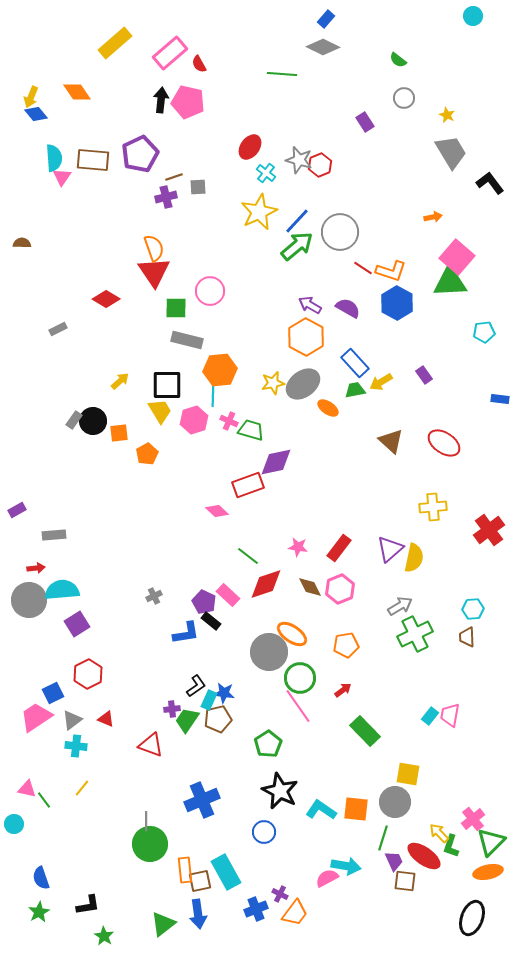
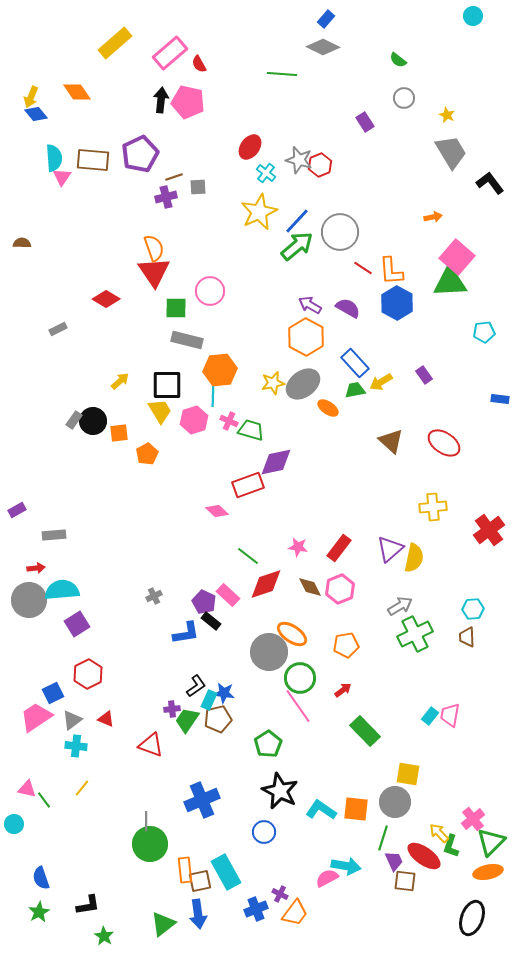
orange L-shape at (391, 271): rotated 68 degrees clockwise
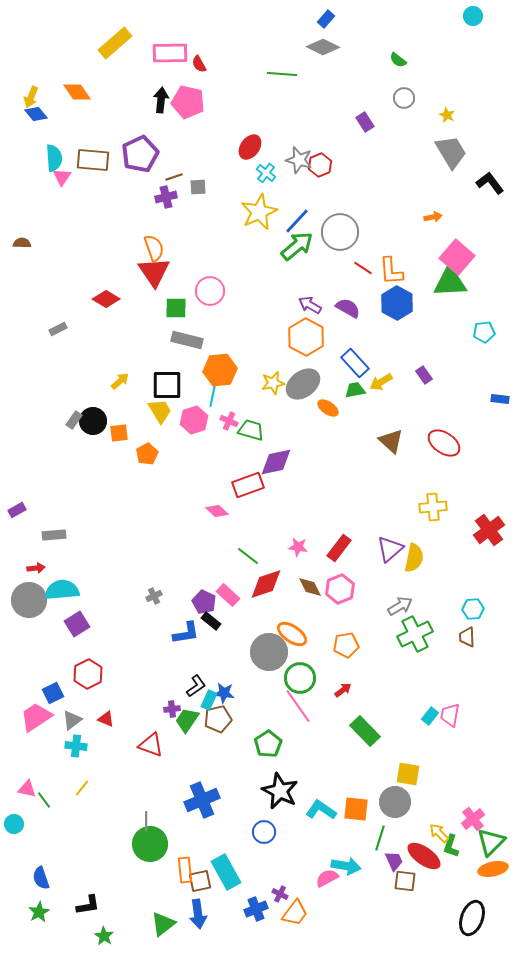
pink rectangle at (170, 53): rotated 40 degrees clockwise
cyan line at (213, 394): rotated 10 degrees clockwise
green line at (383, 838): moved 3 px left
orange ellipse at (488, 872): moved 5 px right, 3 px up
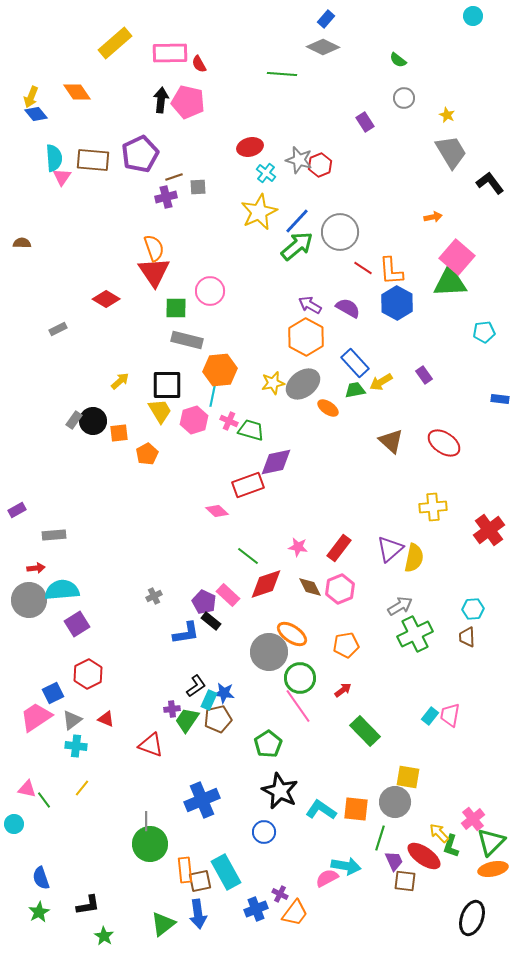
red ellipse at (250, 147): rotated 40 degrees clockwise
yellow square at (408, 774): moved 3 px down
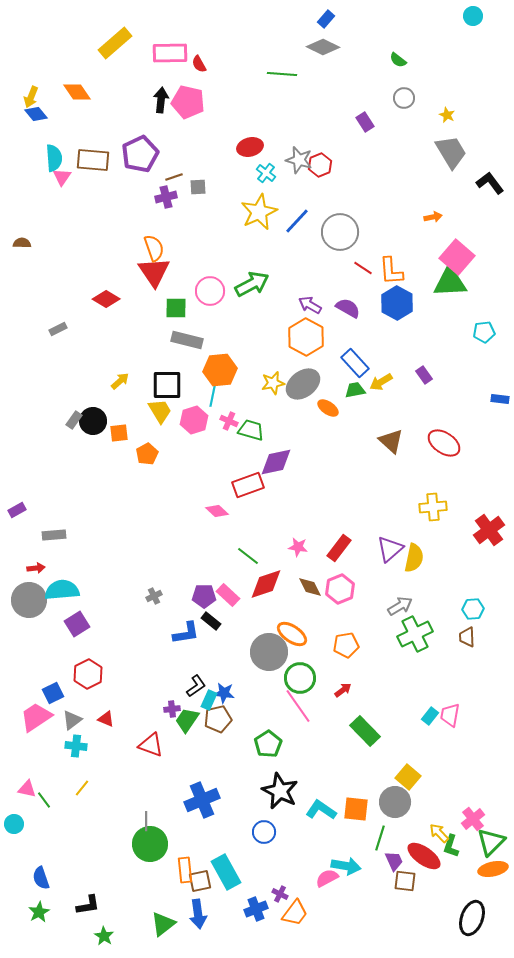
green arrow at (297, 246): moved 45 px left, 38 px down; rotated 12 degrees clockwise
purple pentagon at (204, 602): moved 6 px up; rotated 25 degrees counterclockwise
yellow square at (408, 777): rotated 30 degrees clockwise
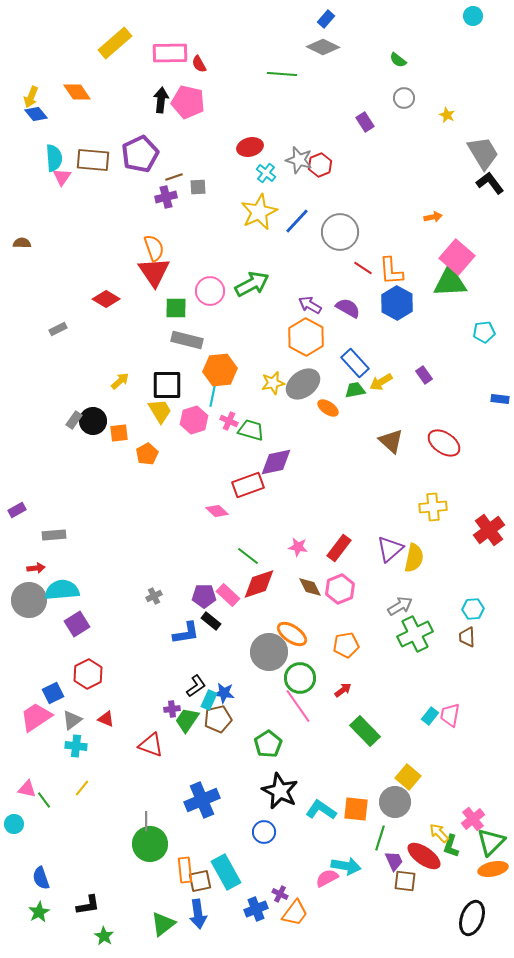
gray trapezoid at (451, 152): moved 32 px right, 1 px down
red diamond at (266, 584): moved 7 px left
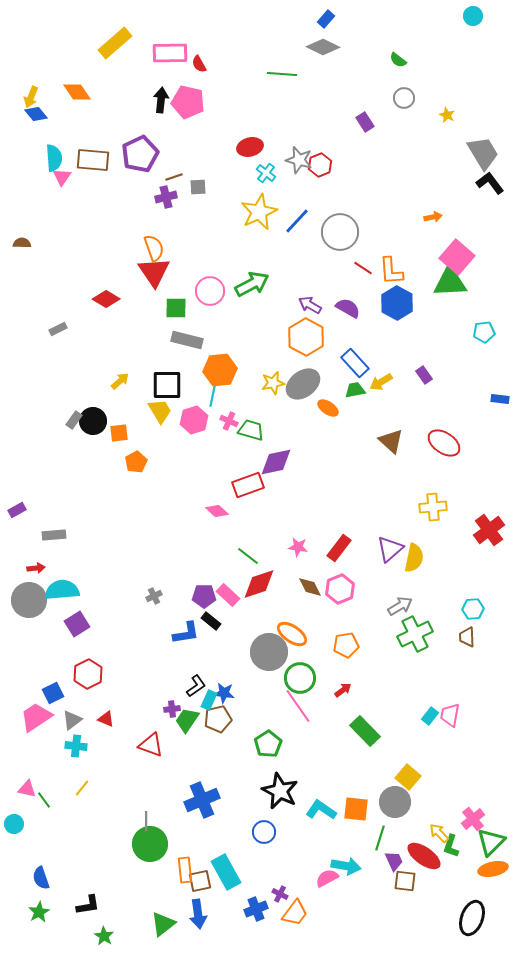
orange pentagon at (147, 454): moved 11 px left, 8 px down
